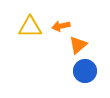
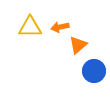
orange arrow: moved 1 px left, 1 px down
blue circle: moved 9 px right
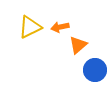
yellow triangle: rotated 25 degrees counterclockwise
blue circle: moved 1 px right, 1 px up
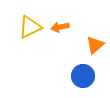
orange triangle: moved 17 px right
blue circle: moved 12 px left, 6 px down
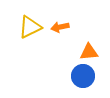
orange triangle: moved 6 px left, 7 px down; rotated 36 degrees clockwise
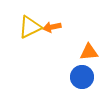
orange arrow: moved 8 px left
blue circle: moved 1 px left, 1 px down
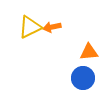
blue circle: moved 1 px right, 1 px down
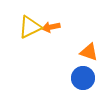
orange arrow: moved 1 px left
orange triangle: rotated 24 degrees clockwise
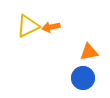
yellow triangle: moved 2 px left, 1 px up
orange triangle: rotated 30 degrees counterclockwise
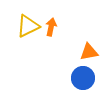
orange arrow: rotated 114 degrees clockwise
